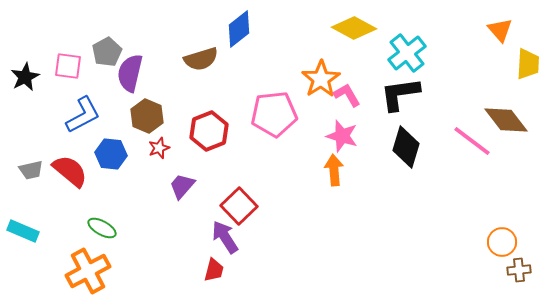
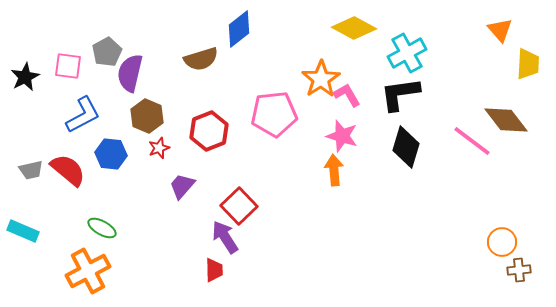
cyan cross: rotated 9 degrees clockwise
red semicircle: moved 2 px left, 1 px up
red trapezoid: rotated 15 degrees counterclockwise
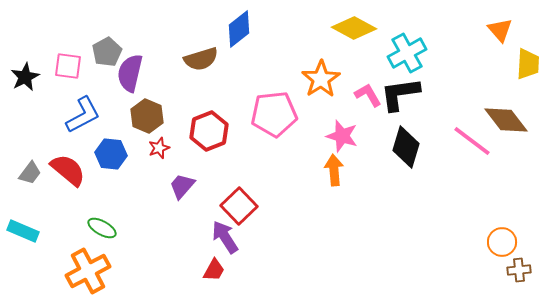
pink L-shape: moved 21 px right
gray trapezoid: moved 1 px left, 3 px down; rotated 40 degrees counterclockwise
red trapezoid: rotated 30 degrees clockwise
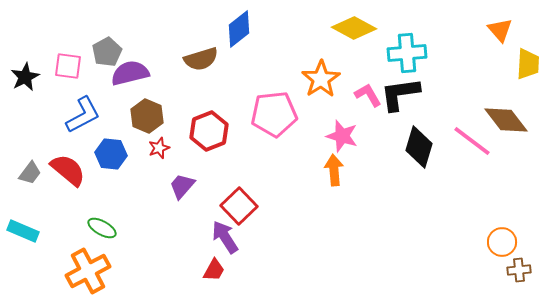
cyan cross: rotated 24 degrees clockwise
purple semicircle: rotated 63 degrees clockwise
black diamond: moved 13 px right
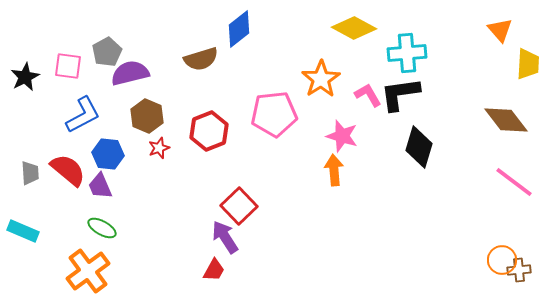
pink line: moved 42 px right, 41 px down
blue hexagon: moved 3 px left
gray trapezoid: rotated 40 degrees counterclockwise
purple trapezoid: moved 82 px left; rotated 64 degrees counterclockwise
orange circle: moved 18 px down
orange cross: rotated 9 degrees counterclockwise
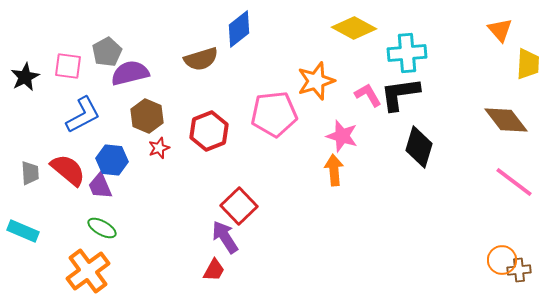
orange star: moved 5 px left, 2 px down; rotated 15 degrees clockwise
blue hexagon: moved 4 px right, 6 px down
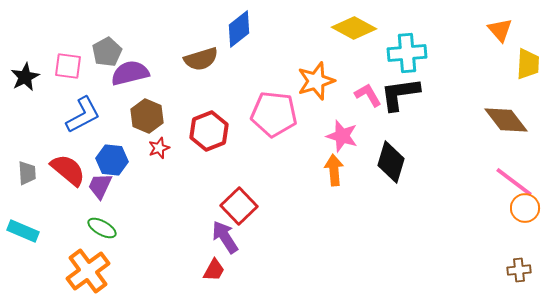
pink pentagon: rotated 12 degrees clockwise
black diamond: moved 28 px left, 15 px down
gray trapezoid: moved 3 px left
purple trapezoid: rotated 48 degrees clockwise
orange circle: moved 23 px right, 52 px up
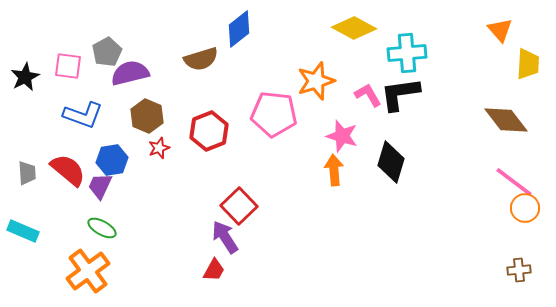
blue L-shape: rotated 48 degrees clockwise
blue hexagon: rotated 16 degrees counterclockwise
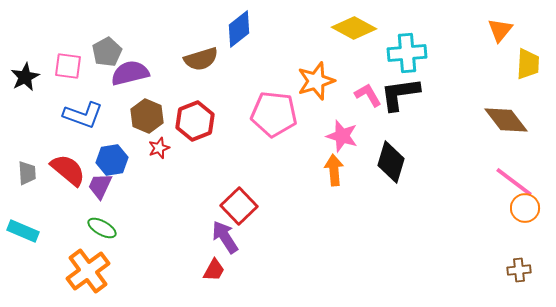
orange triangle: rotated 20 degrees clockwise
red hexagon: moved 14 px left, 10 px up
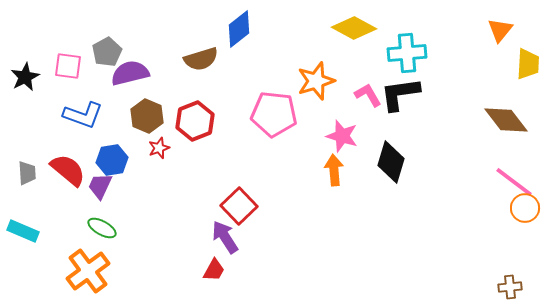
brown cross: moved 9 px left, 17 px down
